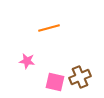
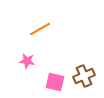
orange line: moved 9 px left, 1 px down; rotated 15 degrees counterclockwise
brown cross: moved 4 px right, 1 px up
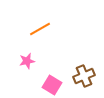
pink star: rotated 21 degrees counterclockwise
pink square: moved 3 px left, 3 px down; rotated 18 degrees clockwise
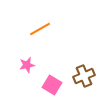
pink star: moved 4 px down
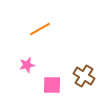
brown cross: rotated 35 degrees counterclockwise
pink square: rotated 30 degrees counterclockwise
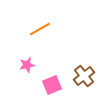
brown cross: rotated 20 degrees clockwise
pink square: rotated 24 degrees counterclockwise
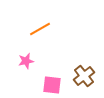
pink star: moved 1 px left, 4 px up
pink square: rotated 30 degrees clockwise
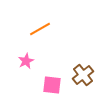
pink star: rotated 14 degrees counterclockwise
brown cross: moved 1 px left, 1 px up
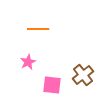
orange line: moved 2 px left; rotated 30 degrees clockwise
pink star: moved 2 px right, 1 px down
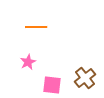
orange line: moved 2 px left, 2 px up
brown cross: moved 2 px right, 3 px down
